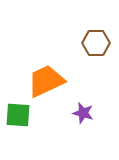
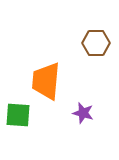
orange trapezoid: rotated 60 degrees counterclockwise
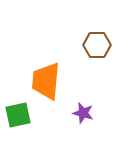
brown hexagon: moved 1 px right, 2 px down
green square: rotated 16 degrees counterclockwise
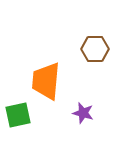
brown hexagon: moved 2 px left, 4 px down
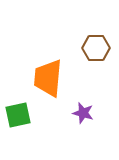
brown hexagon: moved 1 px right, 1 px up
orange trapezoid: moved 2 px right, 3 px up
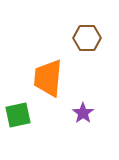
brown hexagon: moved 9 px left, 10 px up
purple star: rotated 20 degrees clockwise
